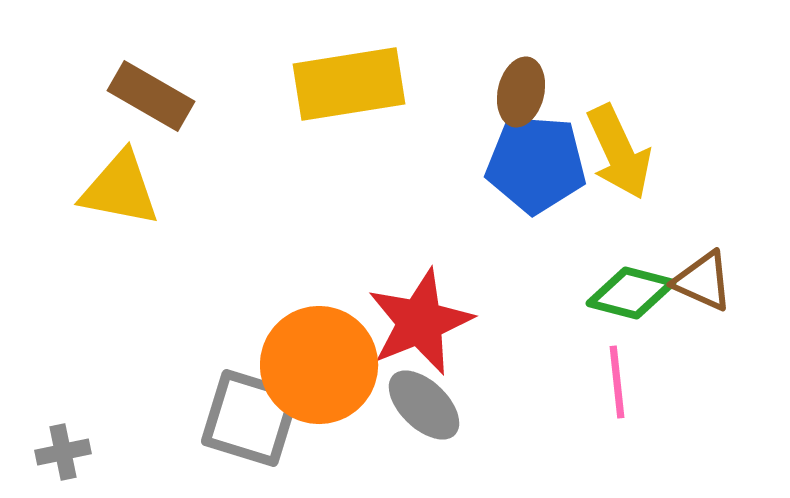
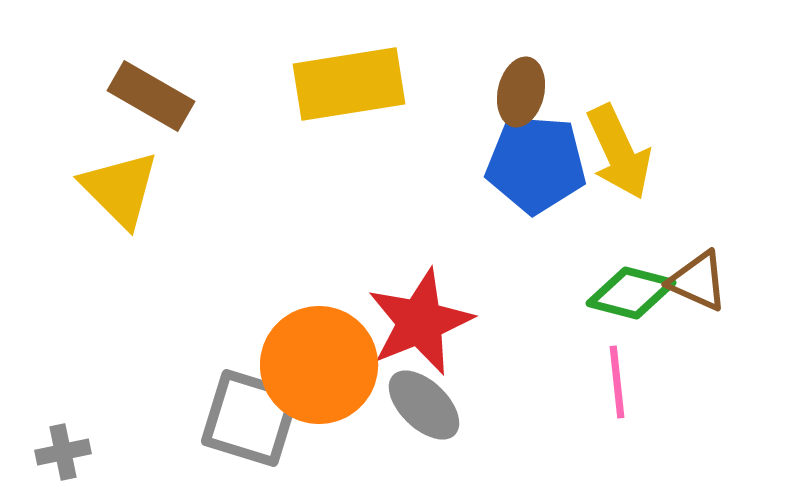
yellow triangle: rotated 34 degrees clockwise
brown triangle: moved 5 px left
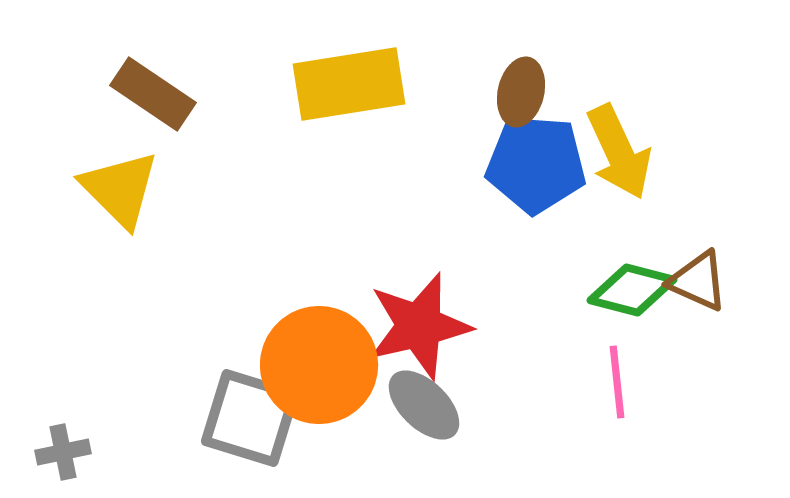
brown rectangle: moved 2 px right, 2 px up; rotated 4 degrees clockwise
green diamond: moved 1 px right, 3 px up
red star: moved 1 px left, 4 px down; rotated 9 degrees clockwise
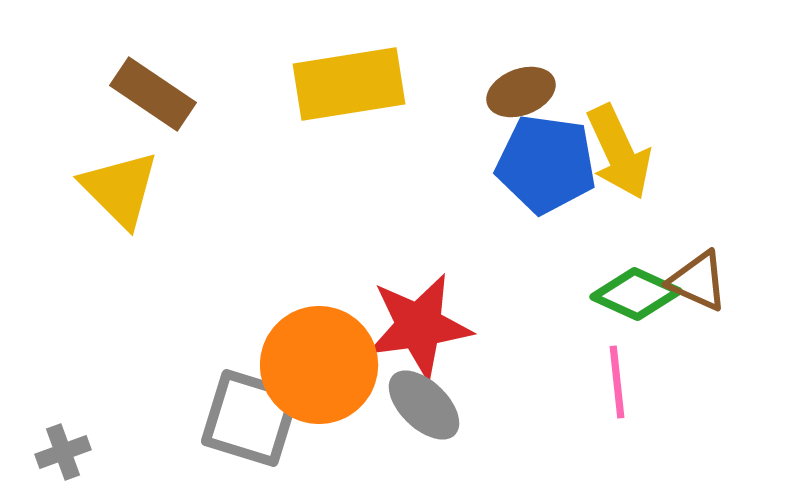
brown ellipse: rotated 56 degrees clockwise
blue pentagon: moved 10 px right; rotated 4 degrees clockwise
green diamond: moved 4 px right, 4 px down; rotated 10 degrees clockwise
red star: rotated 5 degrees clockwise
gray cross: rotated 8 degrees counterclockwise
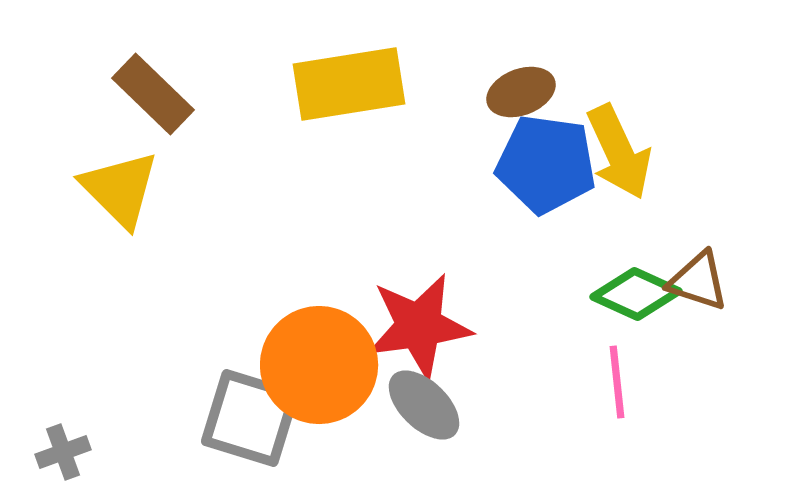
brown rectangle: rotated 10 degrees clockwise
brown triangle: rotated 6 degrees counterclockwise
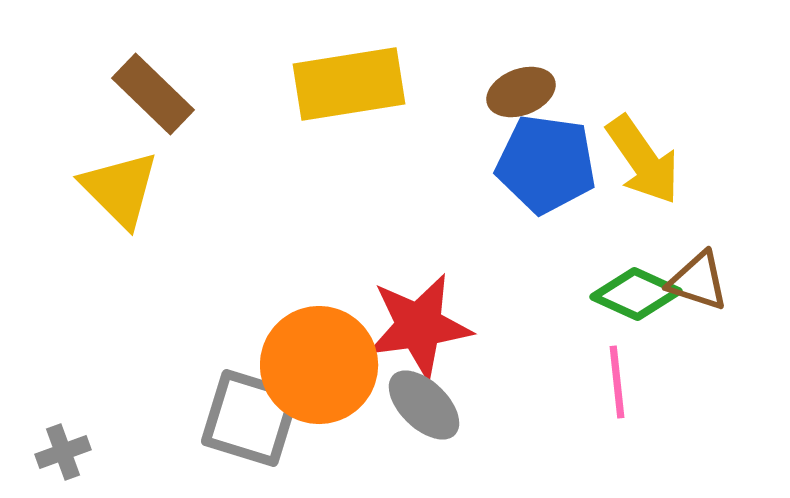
yellow arrow: moved 24 px right, 8 px down; rotated 10 degrees counterclockwise
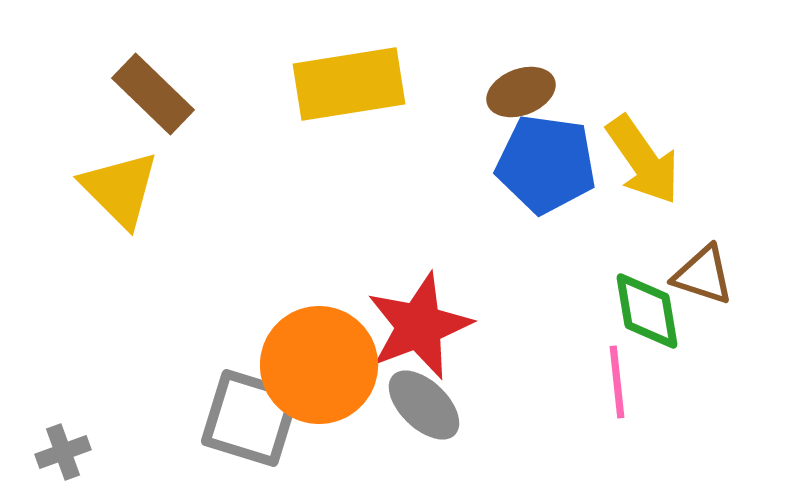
brown triangle: moved 5 px right, 6 px up
green diamond: moved 11 px right, 17 px down; rotated 56 degrees clockwise
red star: rotated 13 degrees counterclockwise
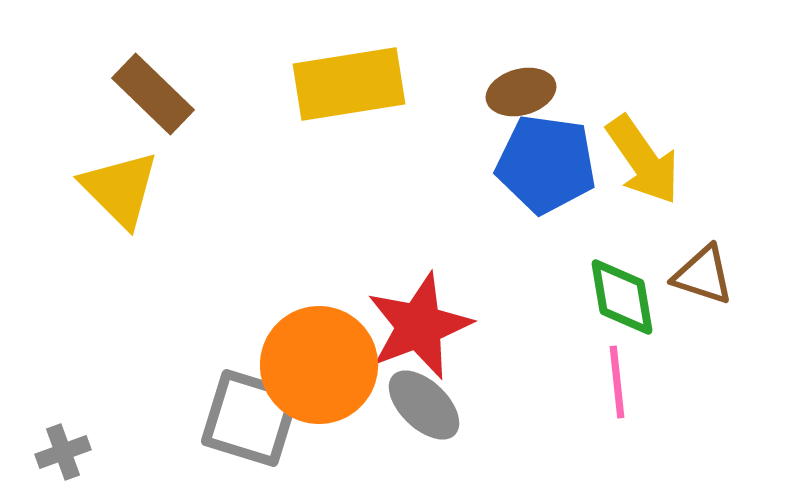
brown ellipse: rotated 6 degrees clockwise
green diamond: moved 25 px left, 14 px up
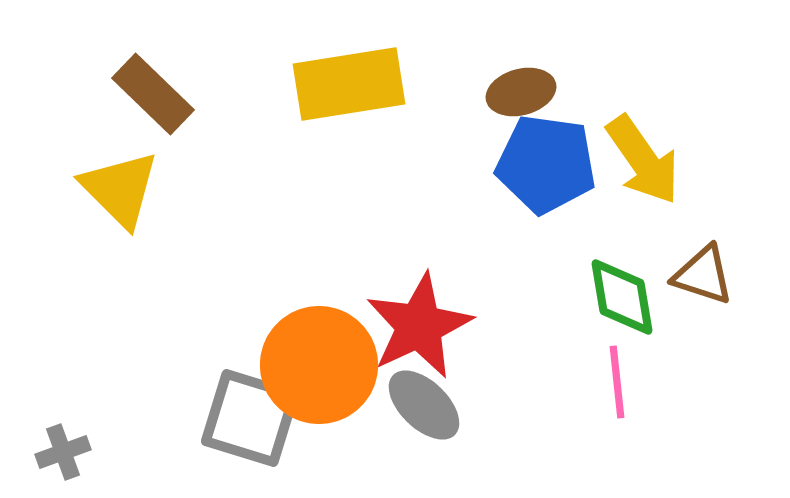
red star: rotated 4 degrees counterclockwise
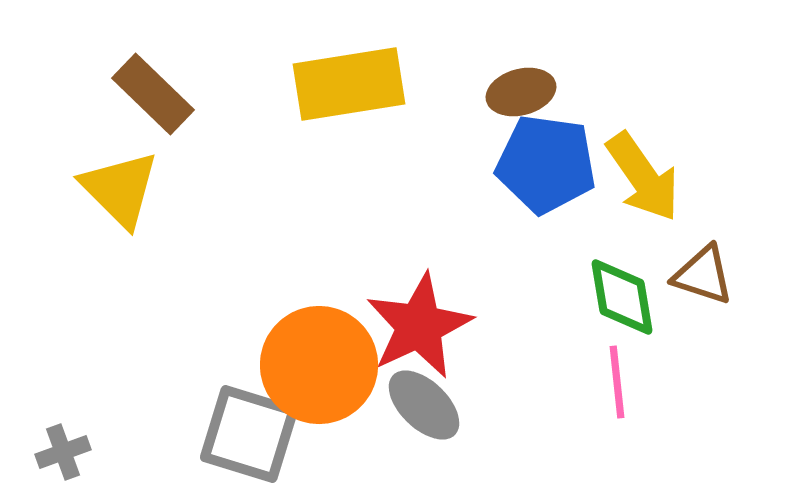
yellow arrow: moved 17 px down
gray square: moved 1 px left, 16 px down
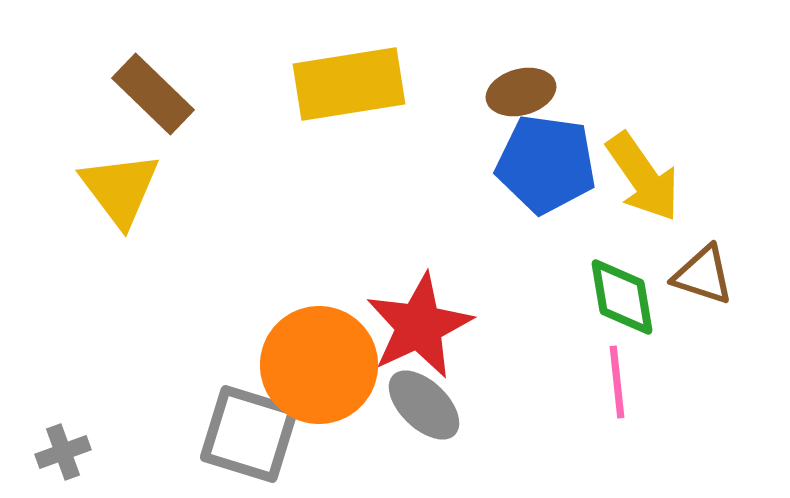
yellow triangle: rotated 8 degrees clockwise
